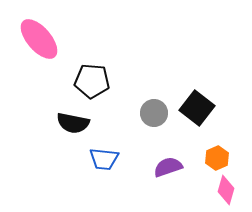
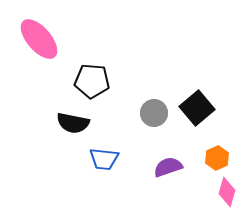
black square: rotated 12 degrees clockwise
pink diamond: moved 1 px right, 2 px down
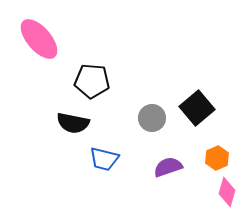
gray circle: moved 2 px left, 5 px down
blue trapezoid: rotated 8 degrees clockwise
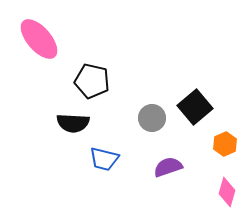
black pentagon: rotated 8 degrees clockwise
black square: moved 2 px left, 1 px up
black semicircle: rotated 8 degrees counterclockwise
orange hexagon: moved 8 px right, 14 px up
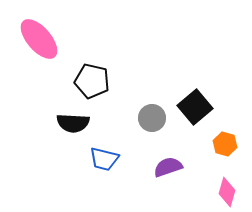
orange hexagon: rotated 20 degrees counterclockwise
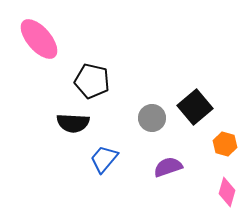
blue trapezoid: rotated 116 degrees clockwise
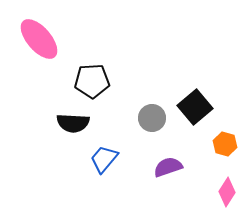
black pentagon: rotated 16 degrees counterclockwise
pink diamond: rotated 16 degrees clockwise
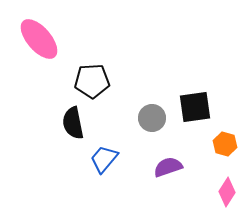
black square: rotated 32 degrees clockwise
black semicircle: rotated 76 degrees clockwise
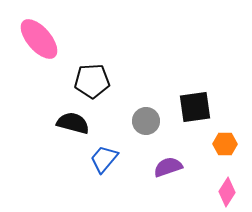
gray circle: moved 6 px left, 3 px down
black semicircle: rotated 116 degrees clockwise
orange hexagon: rotated 15 degrees counterclockwise
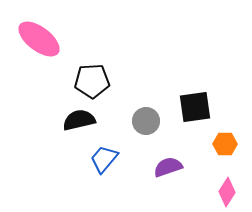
pink ellipse: rotated 12 degrees counterclockwise
black semicircle: moved 6 px right, 3 px up; rotated 28 degrees counterclockwise
